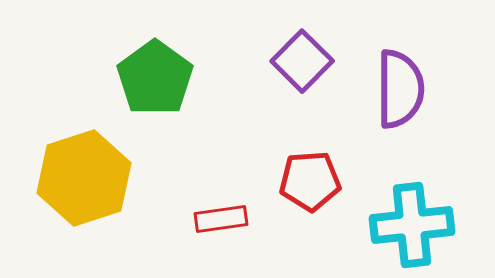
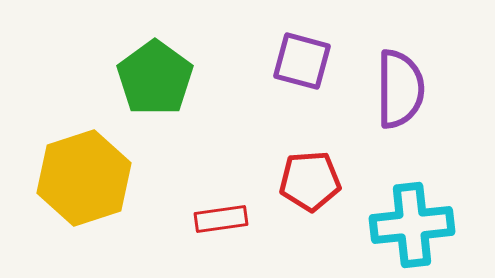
purple square: rotated 30 degrees counterclockwise
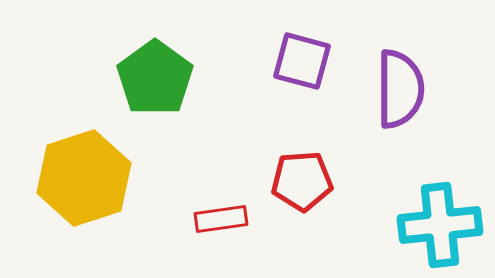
red pentagon: moved 8 px left
cyan cross: moved 28 px right
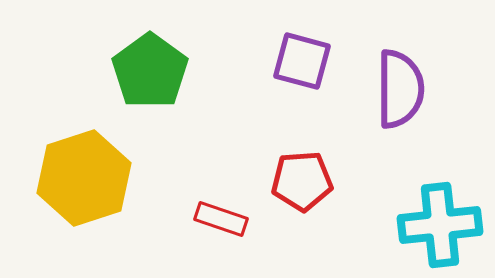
green pentagon: moved 5 px left, 7 px up
red rectangle: rotated 27 degrees clockwise
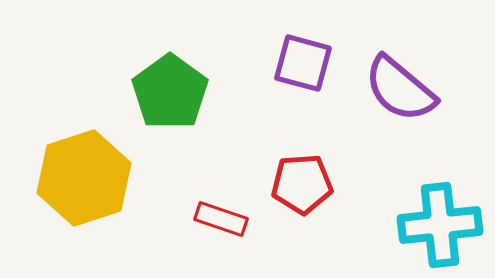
purple square: moved 1 px right, 2 px down
green pentagon: moved 20 px right, 21 px down
purple semicircle: rotated 130 degrees clockwise
red pentagon: moved 3 px down
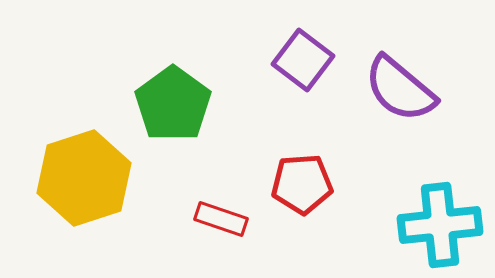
purple square: moved 3 px up; rotated 22 degrees clockwise
green pentagon: moved 3 px right, 12 px down
